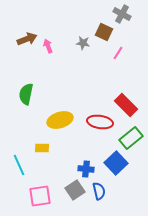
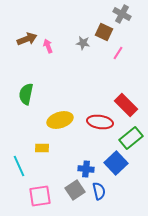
cyan line: moved 1 px down
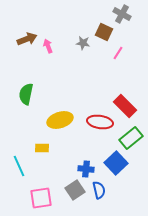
red rectangle: moved 1 px left, 1 px down
blue semicircle: moved 1 px up
pink square: moved 1 px right, 2 px down
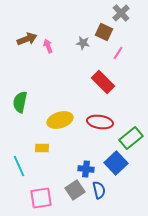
gray cross: moved 1 px left, 1 px up; rotated 18 degrees clockwise
green semicircle: moved 6 px left, 8 px down
red rectangle: moved 22 px left, 24 px up
